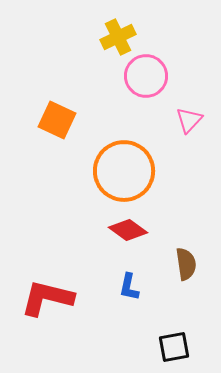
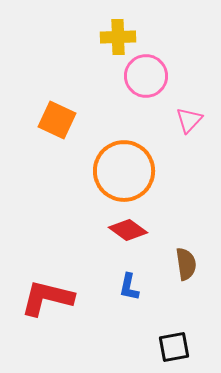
yellow cross: rotated 24 degrees clockwise
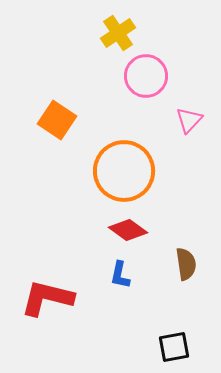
yellow cross: moved 4 px up; rotated 32 degrees counterclockwise
orange square: rotated 9 degrees clockwise
blue L-shape: moved 9 px left, 12 px up
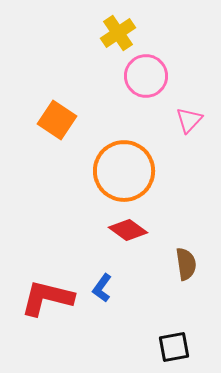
blue L-shape: moved 18 px left, 13 px down; rotated 24 degrees clockwise
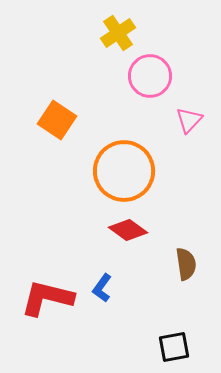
pink circle: moved 4 px right
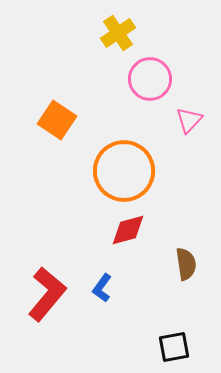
pink circle: moved 3 px down
red diamond: rotated 51 degrees counterclockwise
red L-shape: moved 4 px up; rotated 116 degrees clockwise
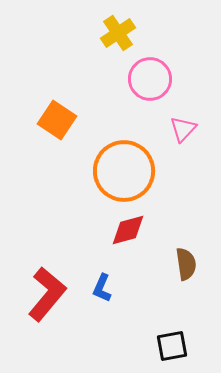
pink triangle: moved 6 px left, 9 px down
blue L-shape: rotated 12 degrees counterclockwise
black square: moved 2 px left, 1 px up
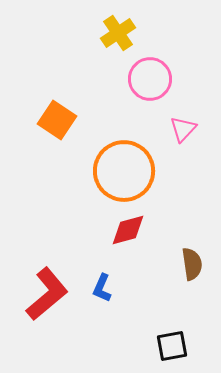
brown semicircle: moved 6 px right
red L-shape: rotated 10 degrees clockwise
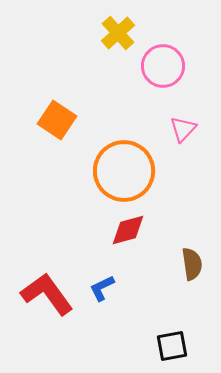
yellow cross: rotated 8 degrees counterclockwise
pink circle: moved 13 px right, 13 px up
blue L-shape: rotated 40 degrees clockwise
red L-shape: rotated 86 degrees counterclockwise
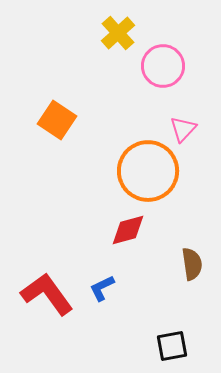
orange circle: moved 24 px right
